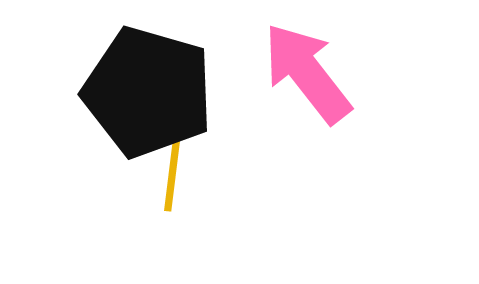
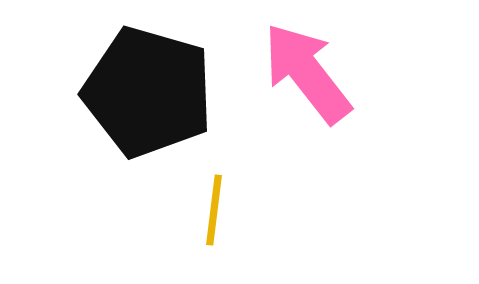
yellow line: moved 42 px right, 34 px down
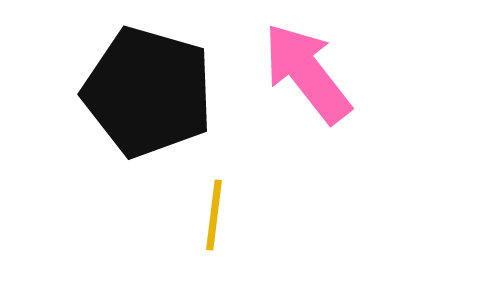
yellow line: moved 5 px down
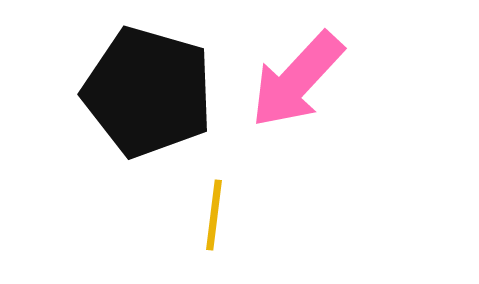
pink arrow: moved 10 px left, 7 px down; rotated 99 degrees counterclockwise
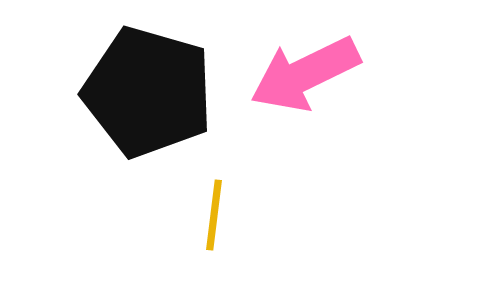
pink arrow: moved 8 px right, 6 px up; rotated 21 degrees clockwise
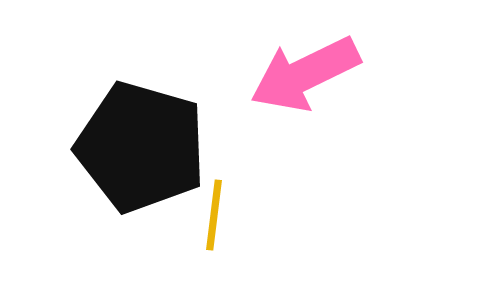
black pentagon: moved 7 px left, 55 px down
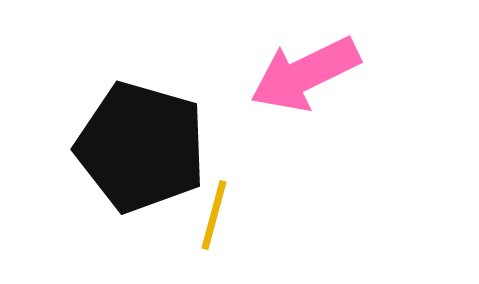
yellow line: rotated 8 degrees clockwise
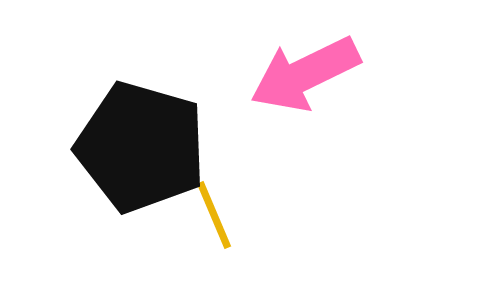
yellow line: rotated 38 degrees counterclockwise
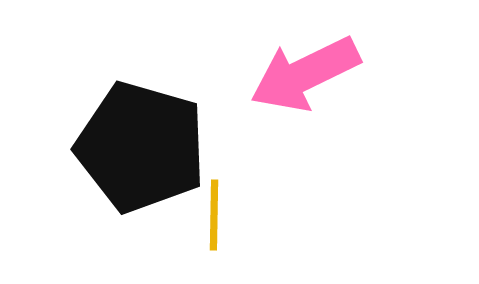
yellow line: rotated 24 degrees clockwise
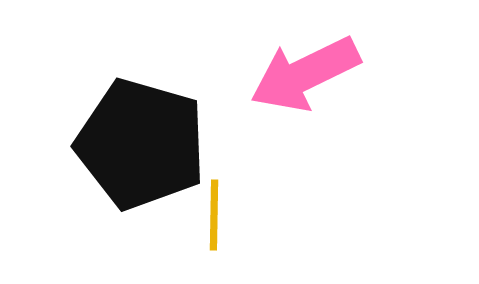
black pentagon: moved 3 px up
